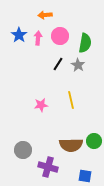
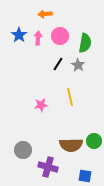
orange arrow: moved 1 px up
yellow line: moved 1 px left, 3 px up
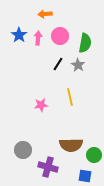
green circle: moved 14 px down
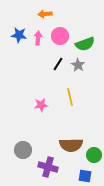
blue star: rotated 28 degrees counterclockwise
green semicircle: moved 1 px down; rotated 60 degrees clockwise
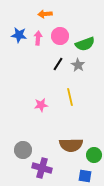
purple cross: moved 6 px left, 1 px down
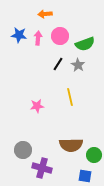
pink star: moved 4 px left, 1 px down
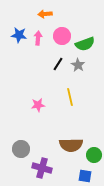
pink circle: moved 2 px right
pink star: moved 1 px right, 1 px up
gray circle: moved 2 px left, 1 px up
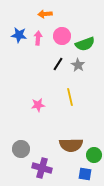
blue square: moved 2 px up
